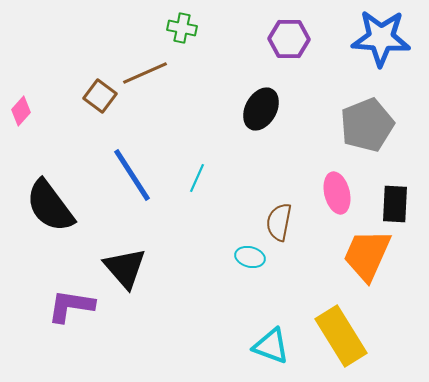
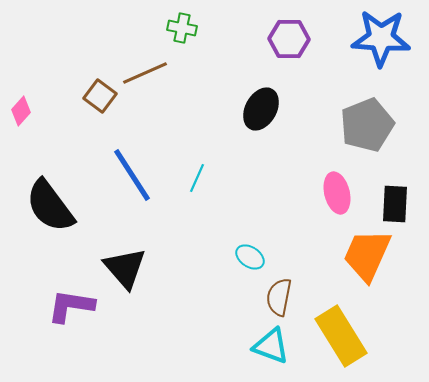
brown semicircle: moved 75 px down
cyan ellipse: rotated 20 degrees clockwise
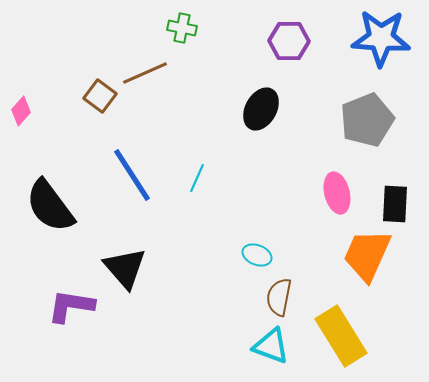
purple hexagon: moved 2 px down
gray pentagon: moved 5 px up
cyan ellipse: moved 7 px right, 2 px up; rotated 12 degrees counterclockwise
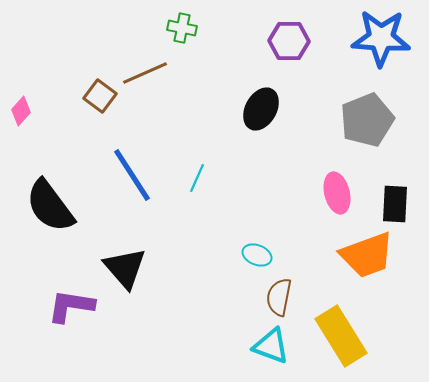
orange trapezoid: rotated 134 degrees counterclockwise
